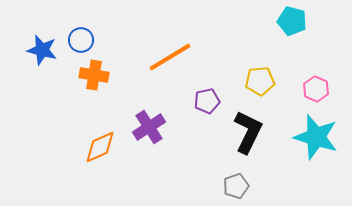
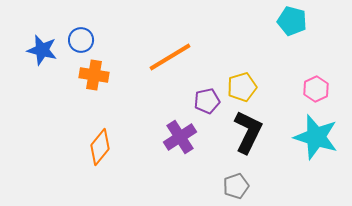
yellow pentagon: moved 18 px left, 6 px down; rotated 12 degrees counterclockwise
pink hexagon: rotated 10 degrees clockwise
purple cross: moved 31 px right, 10 px down
orange diamond: rotated 27 degrees counterclockwise
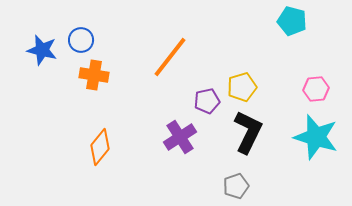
orange line: rotated 21 degrees counterclockwise
pink hexagon: rotated 20 degrees clockwise
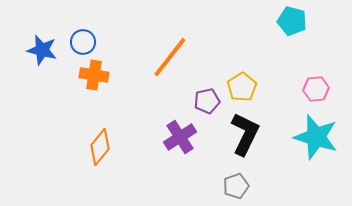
blue circle: moved 2 px right, 2 px down
yellow pentagon: rotated 16 degrees counterclockwise
black L-shape: moved 3 px left, 2 px down
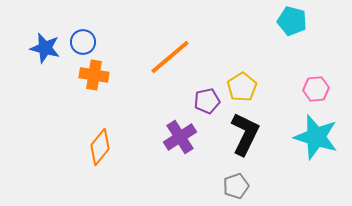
blue star: moved 3 px right, 2 px up
orange line: rotated 12 degrees clockwise
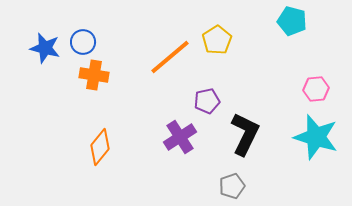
yellow pentagon: moved 25 px left, 47 px up
gray pentagon: moved 4 px left
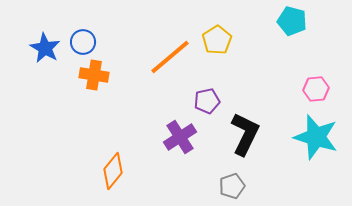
blue star: rotated 16 degrees clockwise
orange diamond: moved 13 px right, 24 px down
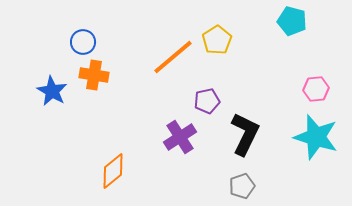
blue star: moved 7 px right, 43 px down
orange line: moved 3 px right
orange diamond: rotated 12 degrees clockwise
gray pentagon: moved 10 px right
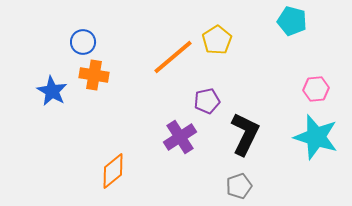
gray pentagon: moved 3 px left
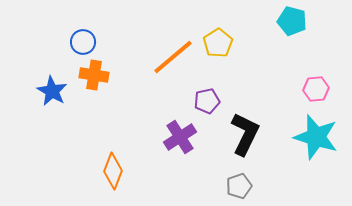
yellow pentagon: moved 1 px right, 3 px down
orange diamond: rotated 30 degrees counterclockwise
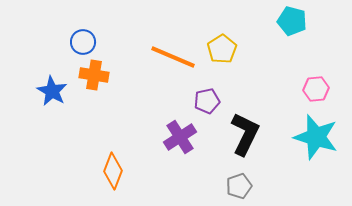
yellow pentagon: moved 4 px right, 6 px down
orange line: rotated 63 degrees clockwise
